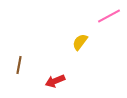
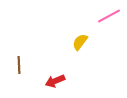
brown line: rotated 12 degrees counterclockwise
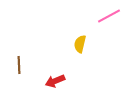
yellow semicircle: moved 2 px down; rotated 24 degrees counterclockwise
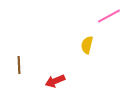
yellow semicircle: moved 7 px right, 1 px down
